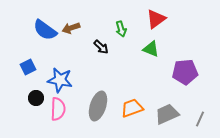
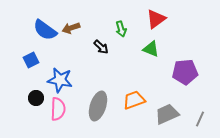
blue square: moved 3 px right, 7 px up
orange trapezoid: moved 2 px right, 8 px up
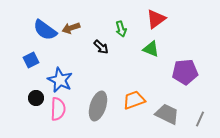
blue star: rotated 15 degrees clockwise
gray trapezoid: rotated 50 degrees clockwise
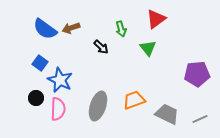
blue semicircle: moved 1 px up
green triangle: moved 3 px left, 1 px up; rotated 30 degrees clockwise
blue square: moved 9 px right, 3 px down; rotated 28 degrees counterclockwise
purple pentagon: moved 12 px right, 2 px down
gray line: rotated 42 degrees clockwise
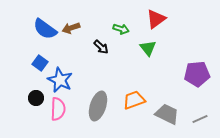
green arrow: rotated 56 degrees counterclockwise
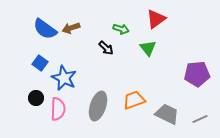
black arrow: moved 5 px right, 1 px down
blue star: moved 4 px right, 2 px up
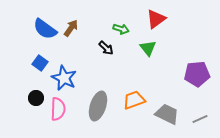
brown arrow: rotated 144 degrees clockwise
